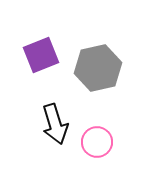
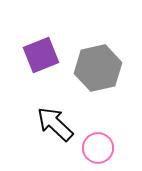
black arrow: rotated 150 degrees clockwise
pink circle: moved 1 px right, 6 px down
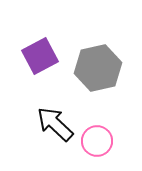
purple square: moved 1 px left, 1 px down; rotated 6 degrees counterclockwise
pink circle: moved 1 px left, 7 px up
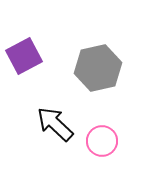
purple square: moved 16 px left
pink circle: moved 5 px right
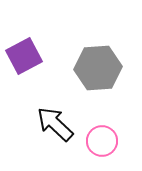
gray hexagon: rotated 9 degrees clockwise
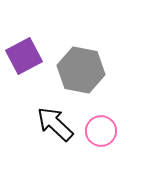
gray hexagon: moved 17 px left, 2 px down; rotated 15 degrees clockwise
pink circle: moved 1 px left, 10 px up
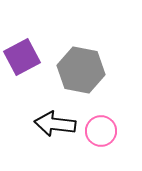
purple square: moved 2 px left, 1 px down
black arrow: rotated 36 degrees counterclockwise
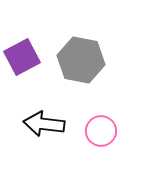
gray hexagon: moved 10 px up
black arrow: moved 11 px left
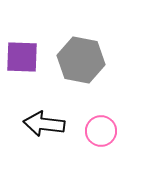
purple square: rotated 30 degrees clockwise
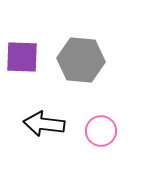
gray hexagon: rotated 6 degrees counterclockwise
